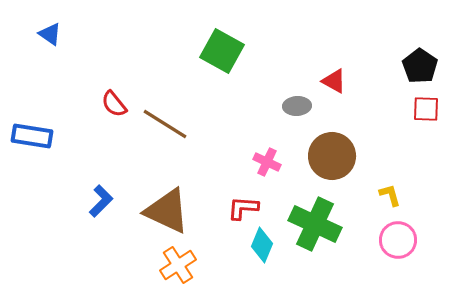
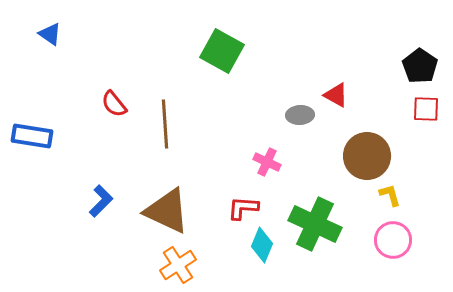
red triangle: moved 2 px right, 14 px down
gray ellipse: moved 3 px right, 9 px down
brown line: rotated 54 degrees clockwise
brown circle: moved 35 px right
pink circle: moved 5 px left
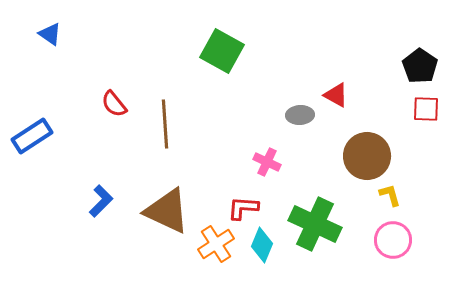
blue rectangle: rotated 42 degrees counterclockwise
orange cross: moved 38 px right, 21 px up
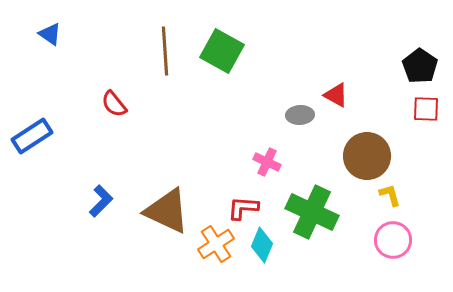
brown line: moved 73 px up
green cross: moved 3 px left, 12 px up
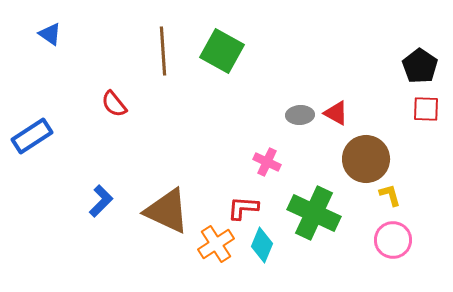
brown line: moved 2 px left
red triangle: moved 18 px down
brown circle: moved 1 px left, 3 px down
green cross: moved 2 px right, 1 px down
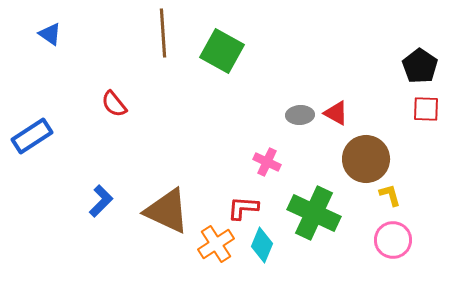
brown line: moved 18 px up
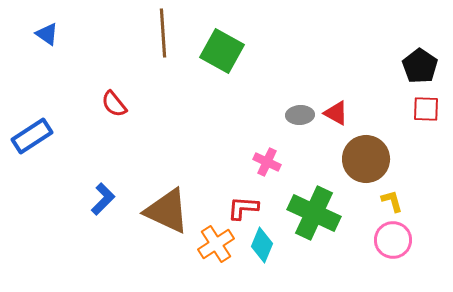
blue triangle: moved 3 px left
yellow L-shape: moved 2 px right, 6 px down
blue L-shape: moved 2 px right, 2 px up
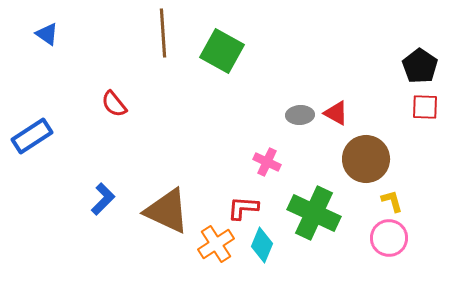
red square: moved 1 px left, 2 px up
pink circle: moved 4 px left, 2 px up
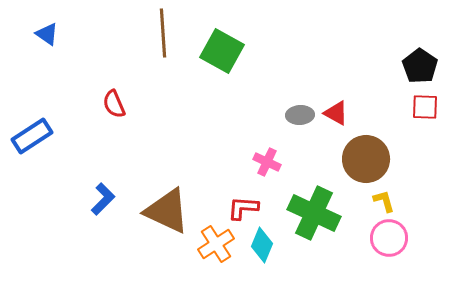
red semicircle: rotated 16 degrees clockwise
yellow L-shape: moved 8 px left
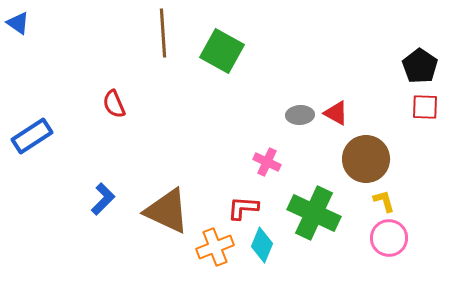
blue triangle: moved 29 px left, 11 px up
orange cross: moved 1 px left, 3 px down; rotated 12 degrees clockwise
